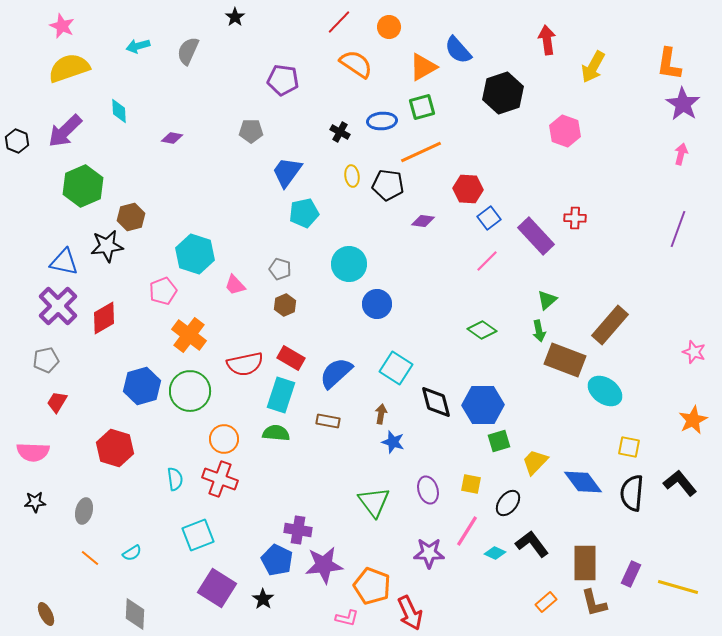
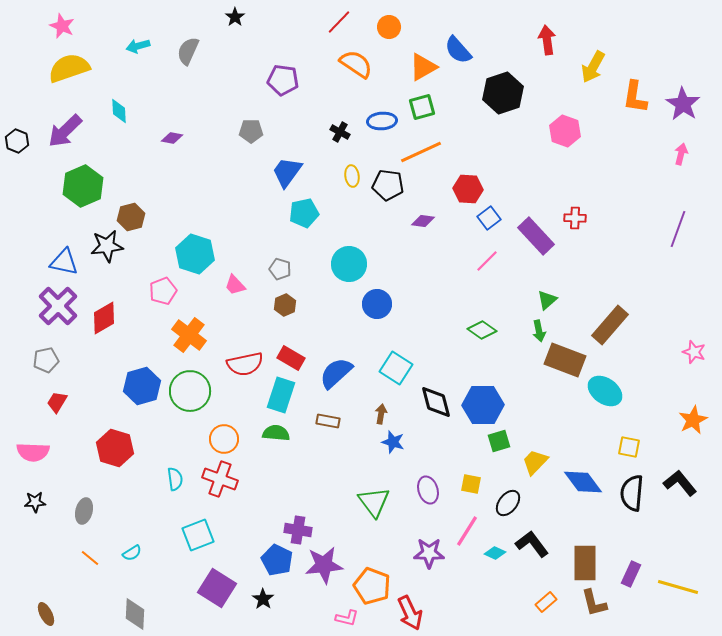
orange L-shape at (669, 64): moved 34 px left, 33 px down
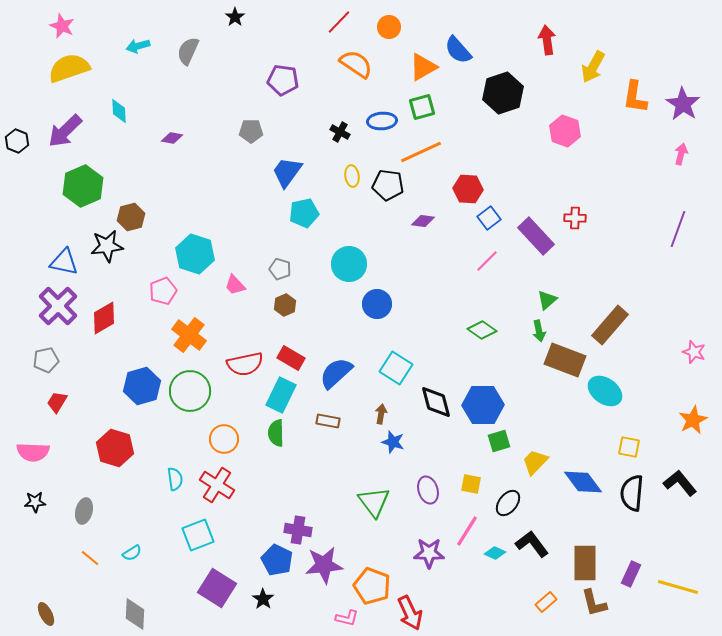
cyan rectangle at (281, 395): rotated 8 degrees clockwise
green semicircle at (276, 433): rotated 96 degrees counterclockwise
red cross at (220, 479): moved 3 px left, 6 px down; rotated 12 degrees clockwise
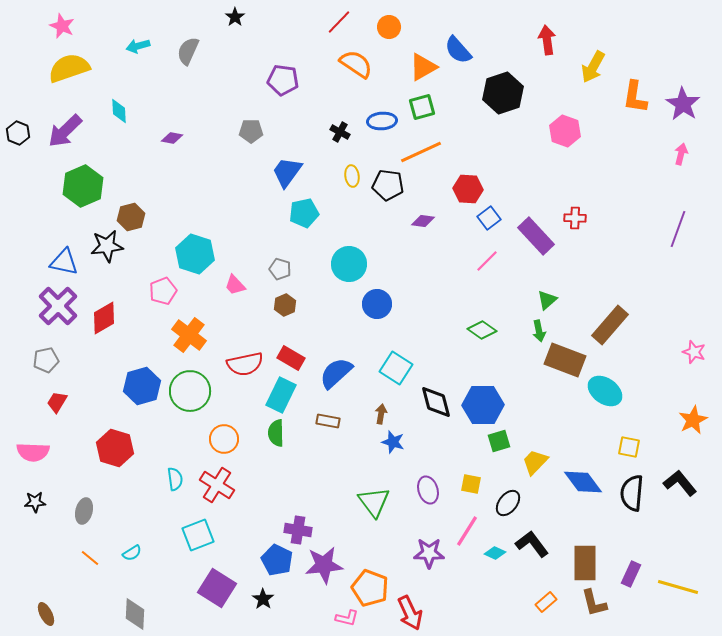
black hexagon at (17, 141): moved 1 px right, 8 px up
orange pentagon at (372, 586): moved 2 px left, 2 px down
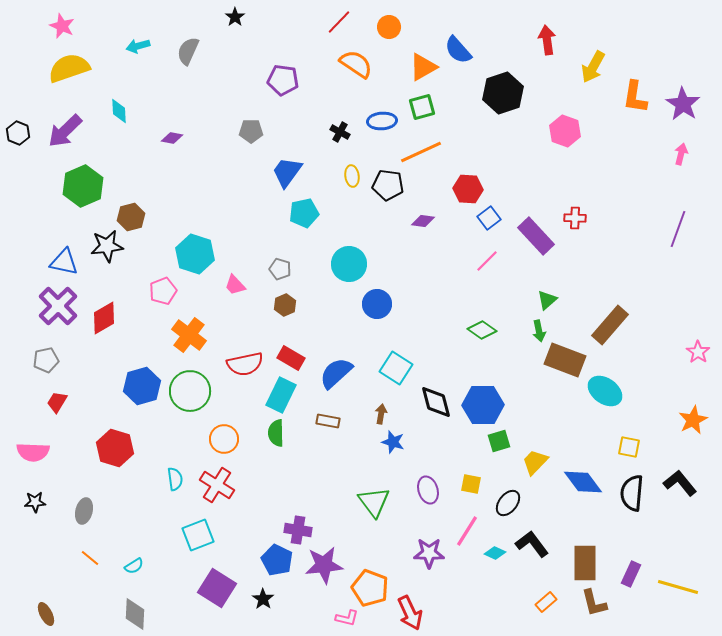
pink star at (694, 352): moved 4 px right; rotated 15 degrees clockwise
cyan semicircle at (132, 553): moved 2 px right, 13 px down
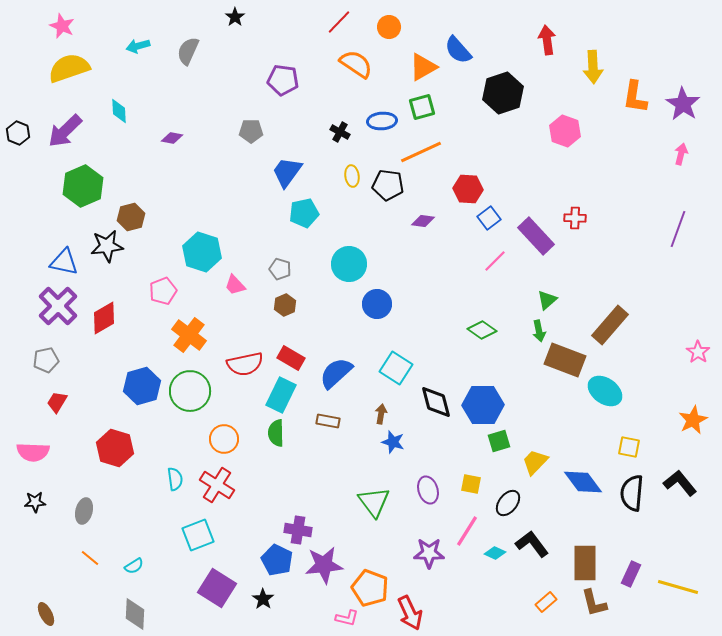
yellow arrow at (593, 67): rotated 32 degrees counterclockwise
cyan hexagon at (195, 254): moved 7 px right, 2 px up
pink line at (487, 261): moved 8 px right
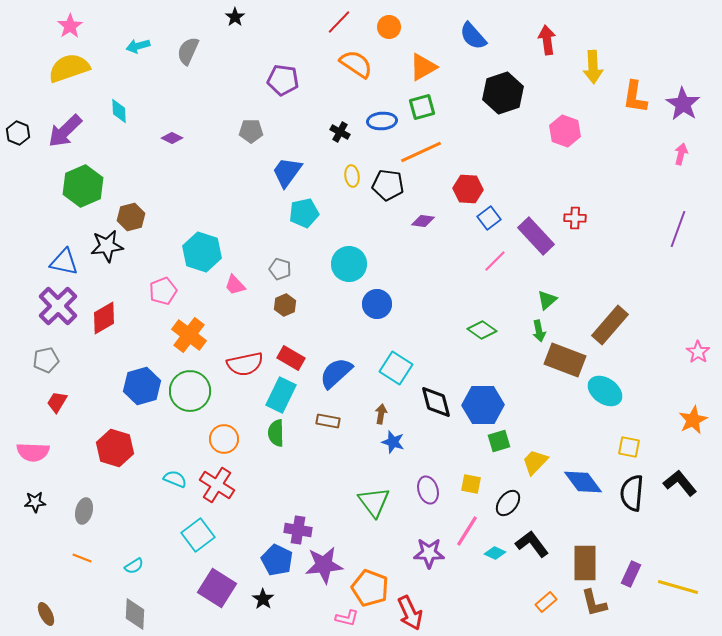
pink star at (62, 26): moved 8 px right; rotated 15 degrees clockwise
blue semicircle at (458, 50): moved 15 px right, 14 px up
purple diamond at (172, 138): rotated 15 degrees clockwise
cyan semicircle at (175, 479): rotated 60 degrees counterclockwise
cyan square at (198, 535): rotated 16 degrees counterclockwise
orange line at (90, 558): moved 8 px left; rotated 18 degrees counterclockwise
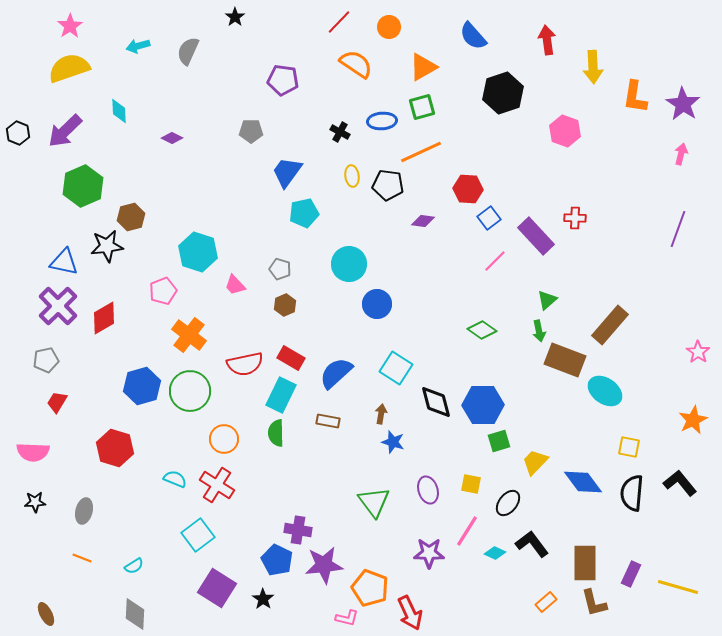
cyan hexagon at (202, 252): moved 4 px left
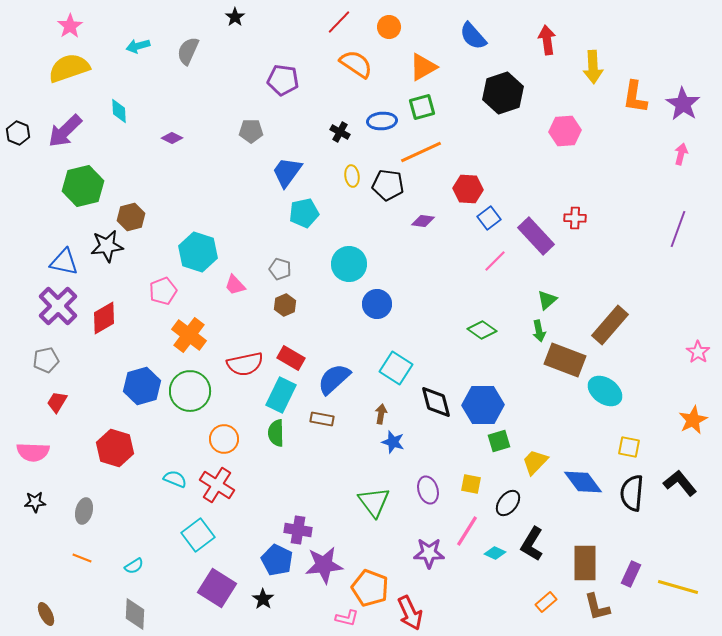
pink hexagon at (565, 131): rotated 24 degrees counterclockwise
green hexagon at (83, 186): rotated 9 degrees clockwise
blue semicircle at (336, 373): moved 2 px left, 6 px down
brown rectangle at (328, 421): moved 6 px left, 2 px up
black L-shape at (532, 544): rotated 112 degrees counterclockwise
brown L-shape at (594, 603): moved 3 px right, 4 px down
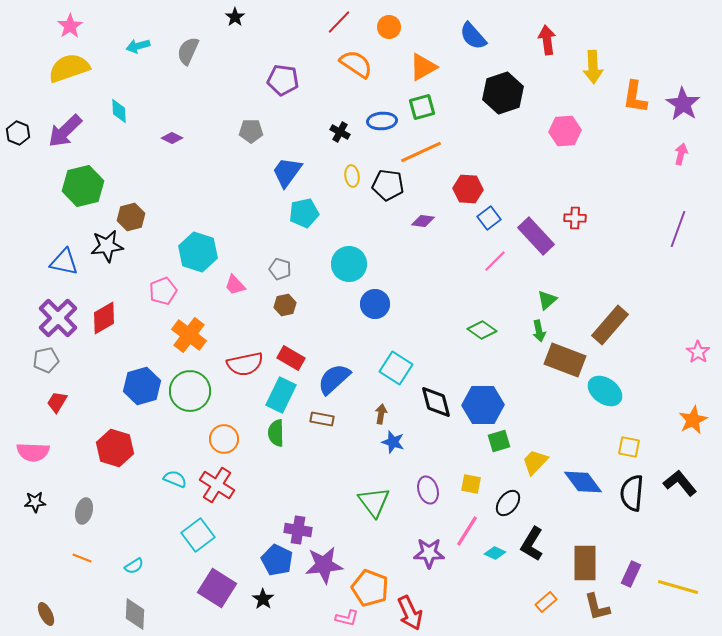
blue circle at (377, 304): moved 2 px left
brown hexagon at (285, 305): rotated 10 degrees clockwise
purple cross at (58, 306): moved 12 px down
